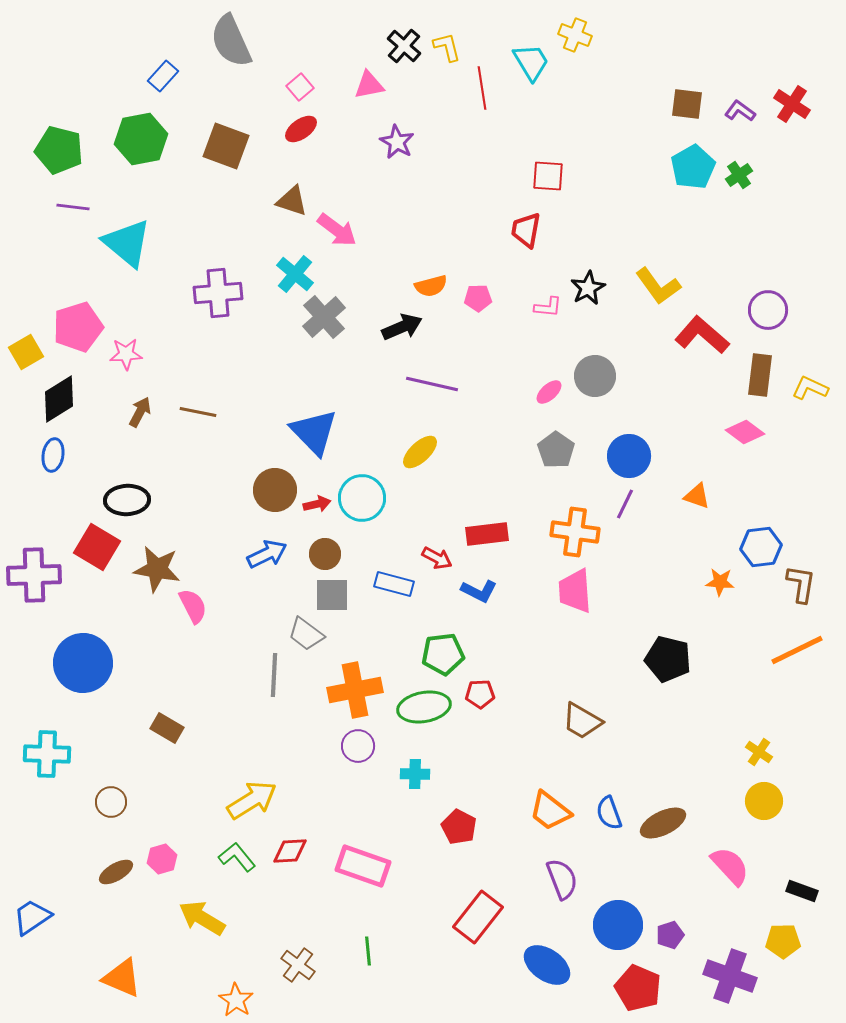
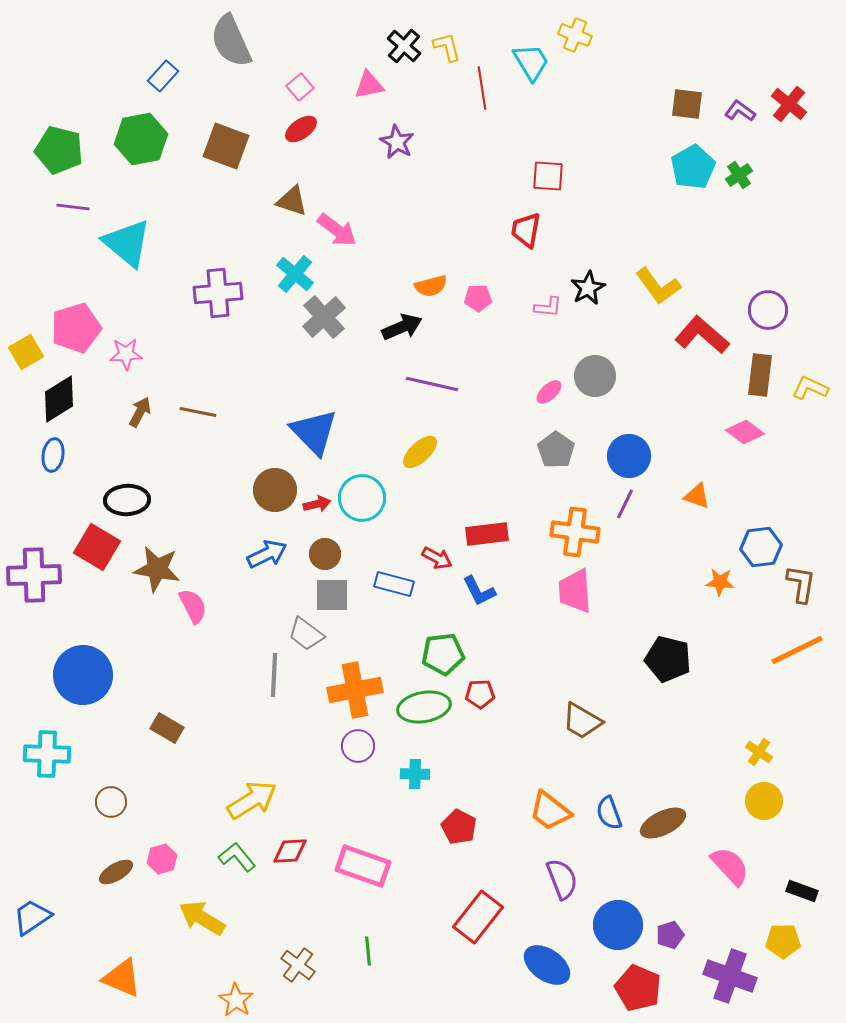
red cross at (792, 104): moved 3 px left; rotated 6 degrees clockwise
pink pentagon at (78, 327): moved 2 px left, 1 px down
blue L-shape at (479, 591): rotated 36 degrees clockwise
blue circle at (83, 663): moved 12 px down
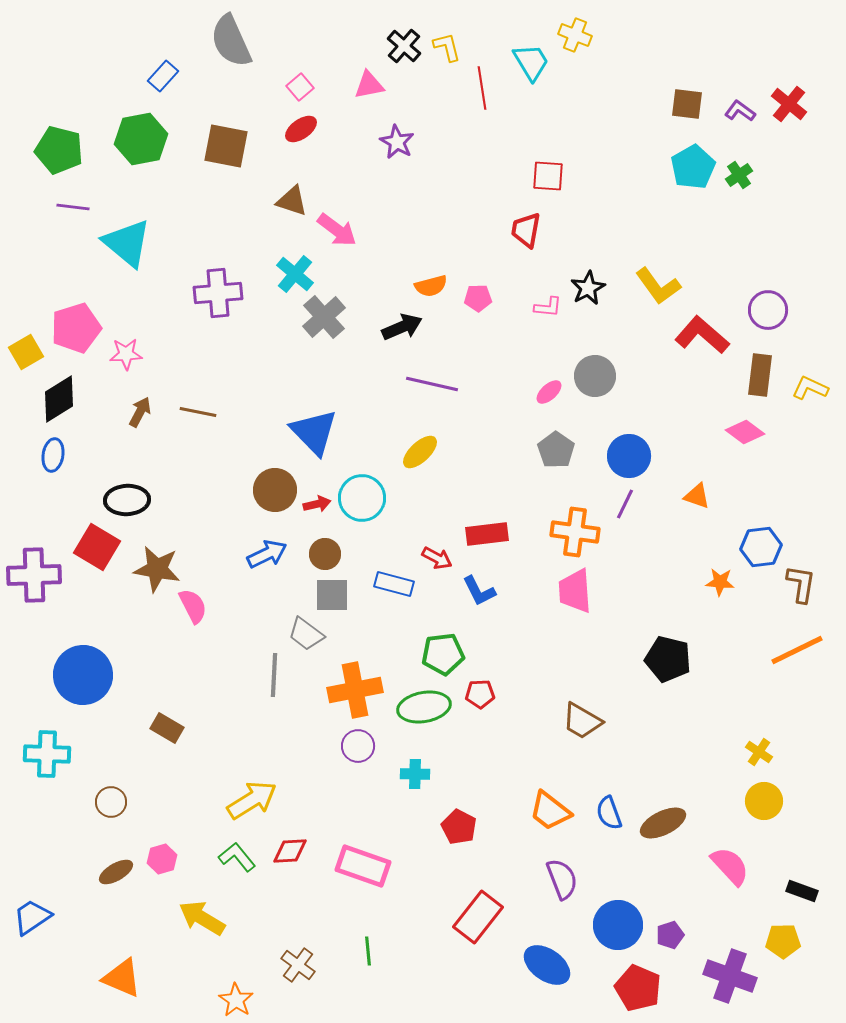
brown square at (226, 146): rotated 9 degrees counterclockwise
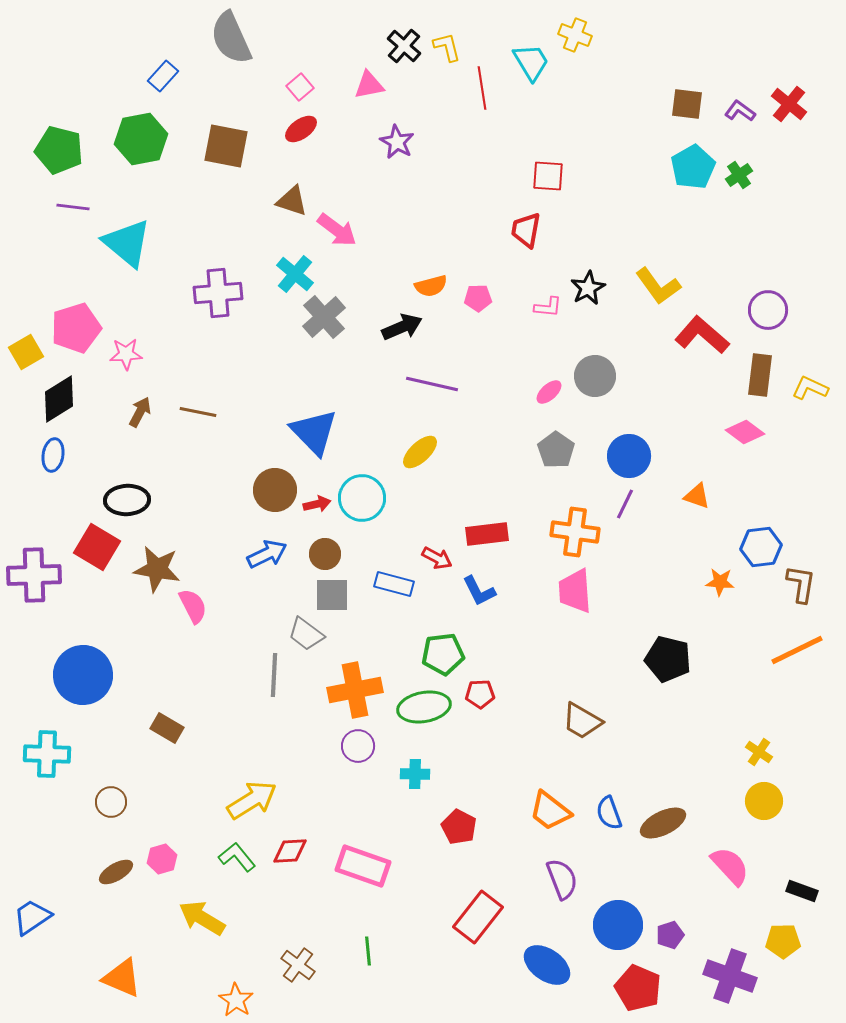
gray semicircle at (231, 41): moved 3 px up
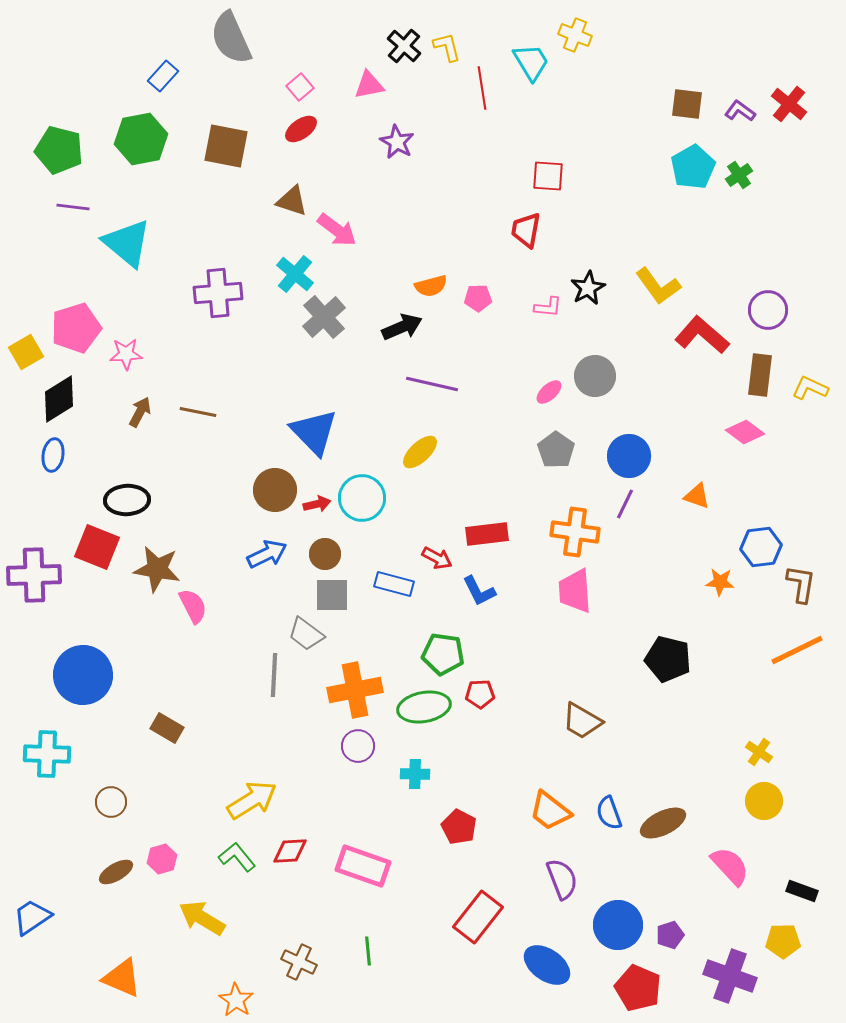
red square at (97, 547): rotated 9 degrees counterclockwise
green pentagon at (443, 654): rotated 15 degrees clockwise
brown cross at (298, 965): moved 1 px right, 3 px up; rotated 12 degrees counterclockwise
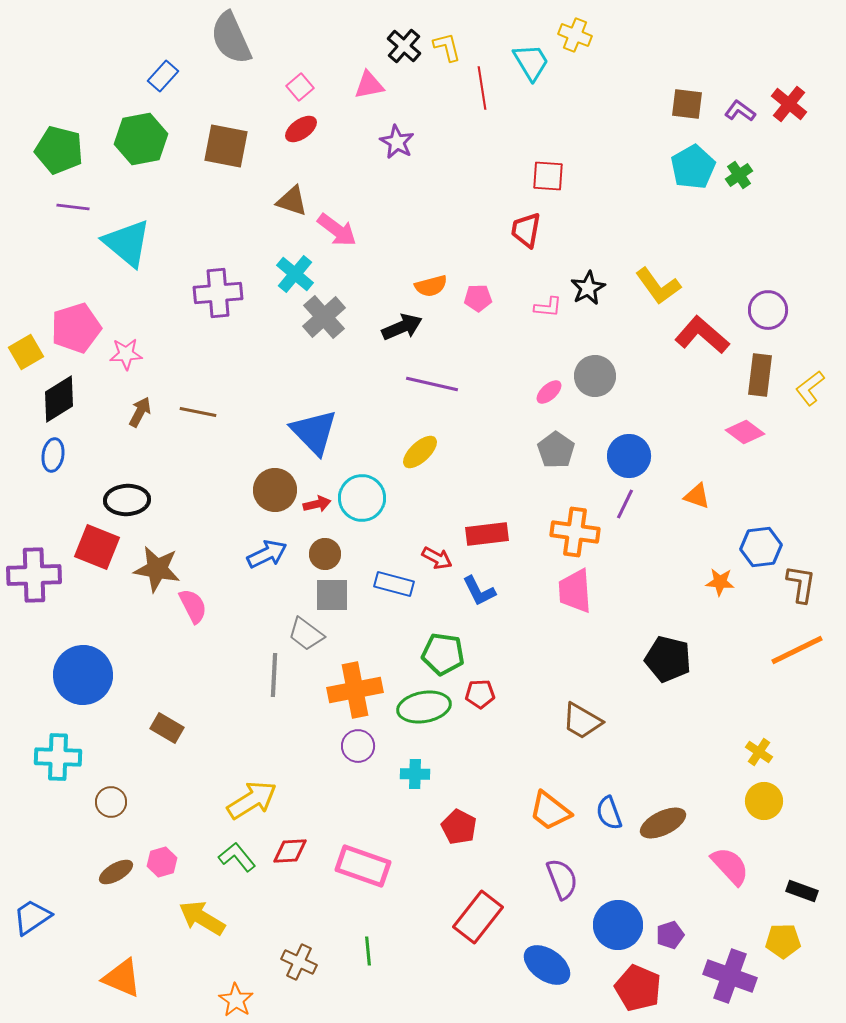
yellow L-shape at (810, 388): rotated 63 degrees counterclockwise
cyan cross at (47, 754): moved 11 px right, 3 px down
pink hexagon at (162, 859): moved 3 px down
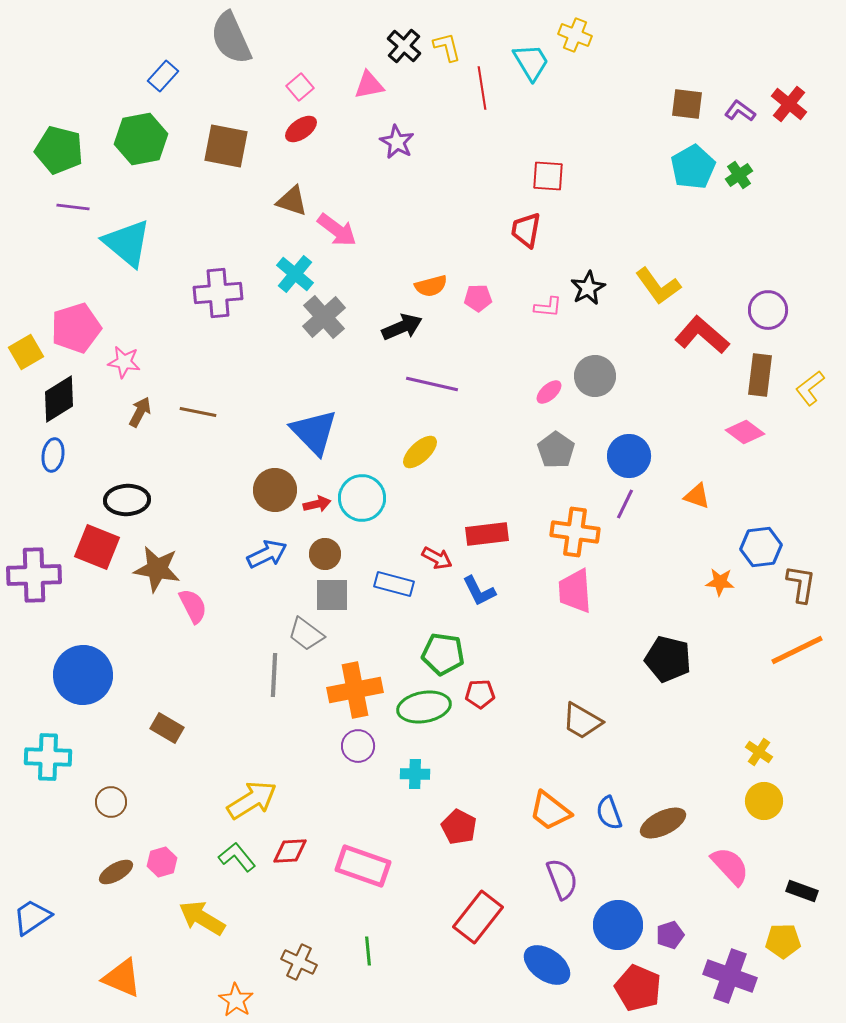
pink star at (126, 354): moved 2 px left, 8 px down; rotated 12 degrees clockwise
cyan cross at (58, 757): moved 10 px left
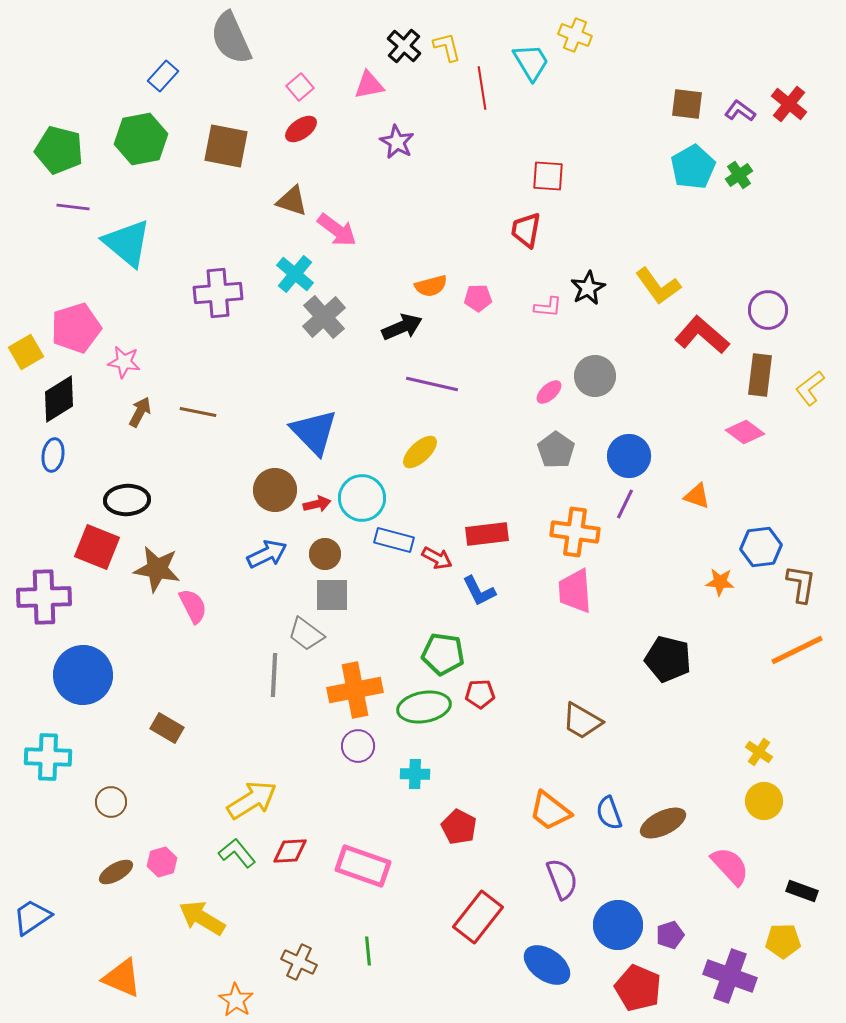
purple cross at (34, 575): moved 10 px right, 22 px down
blue rectangle at (394, 584): moved 44 px up
green L-shape at (237, 857): moved 4 px up
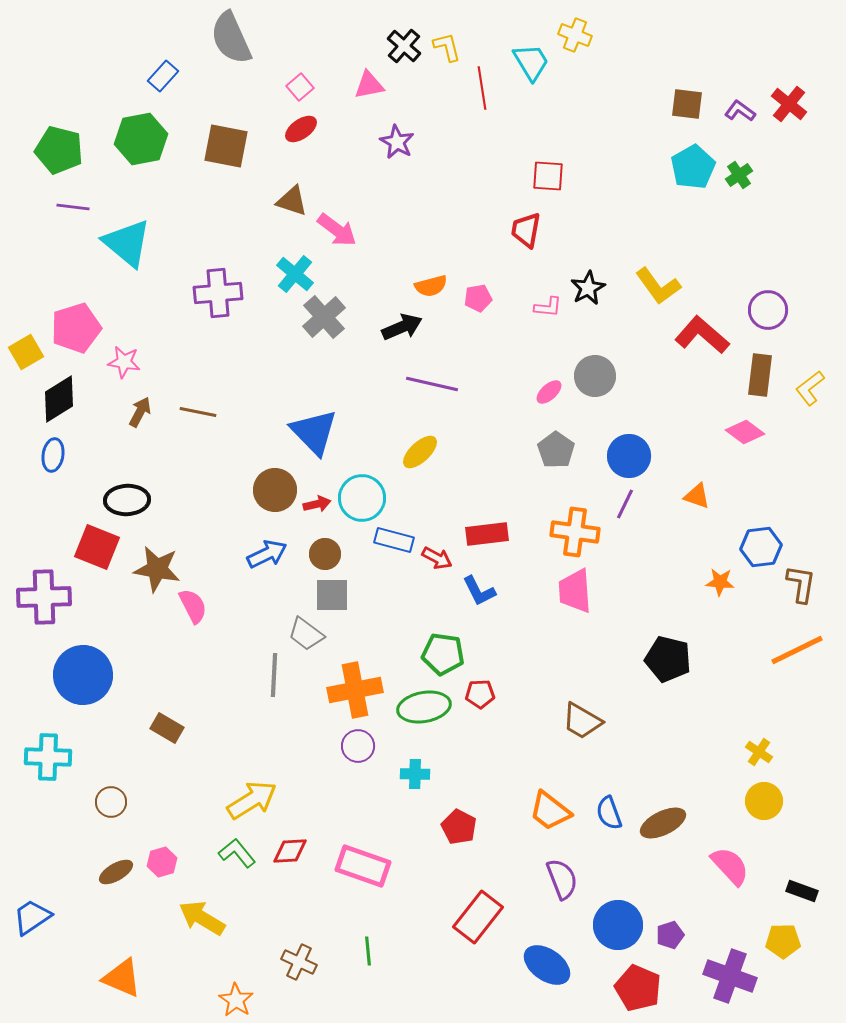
pink pentagon at (478, 298): rotated 8 degrees counterclockwise
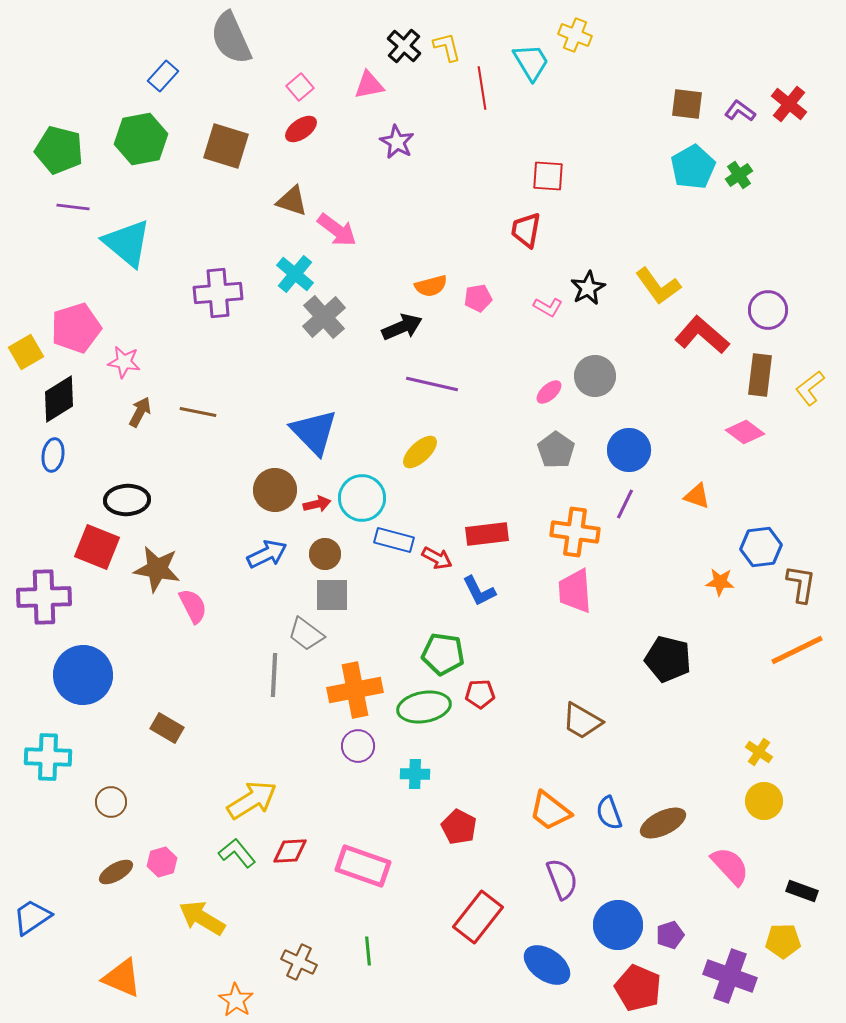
brown square at (226, 146): rotated 6 degrees clockwise
pink L-shape at (548, 307): rotated 24 degrees clockwise
blue circle at (629, 456): moved 6 px up
